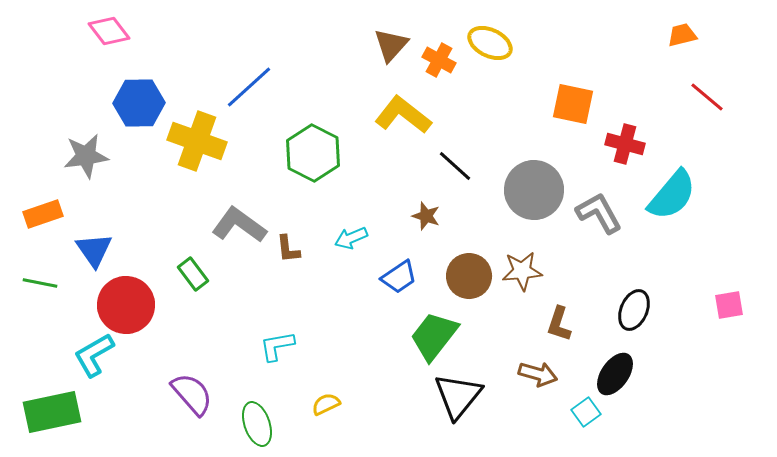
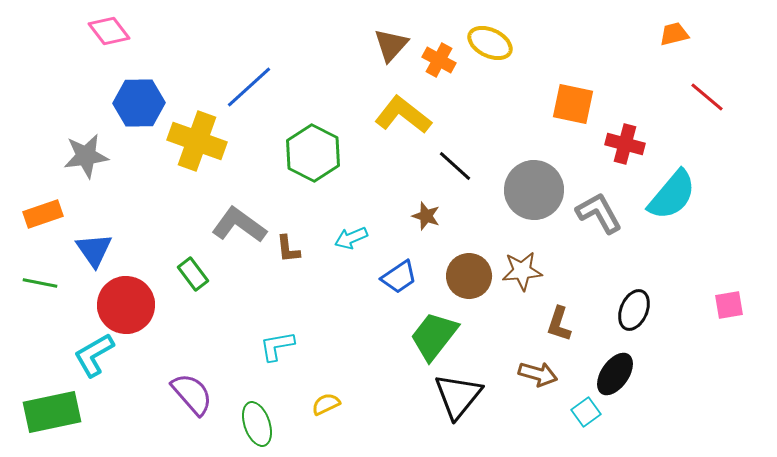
orange trapezoid at (682, 35): moved 8 px left, 1 px up
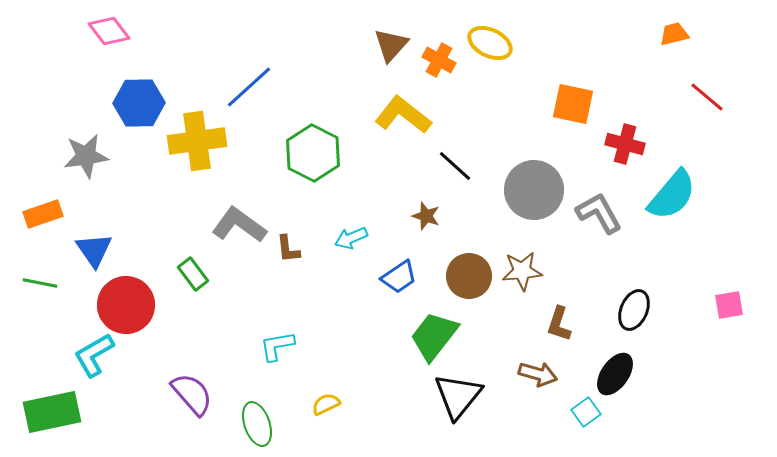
yellow cross at (197, 141): rotated 28 degrees counterclockwise
